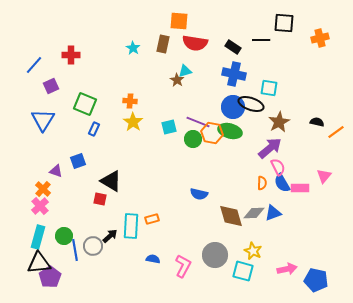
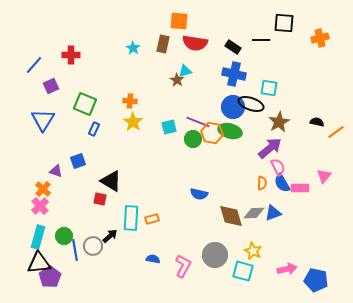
cyan rectangle at (131, 226): moved 8 px up
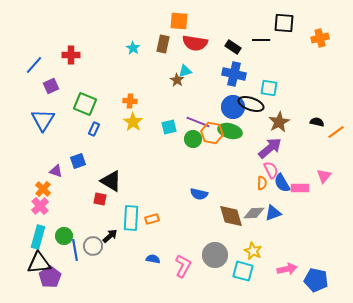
pink semicircle at (278, 167): moved 7 px left, 3 px down
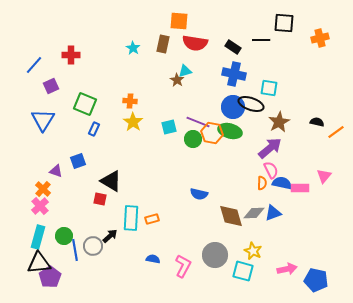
blue semicircle at (282, 183): rotated 132 degrees clockwise
